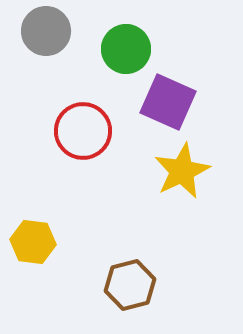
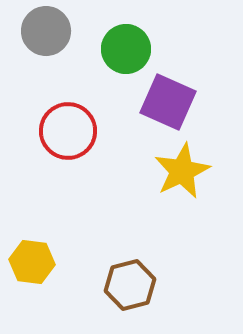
red circle: moved 15 px left
yellow hexagon: moved 1 px left, 20 px down
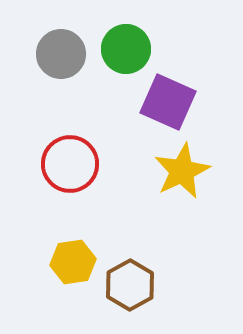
gray circle: moved 15 px right, 23 px down
red circle: moved 2 px right, 33 px down
yellow hexagon: moved 41 px right; rotated 15 degrees counterclockwise
brown hexagon: rotated 15 degrees counterclockwise
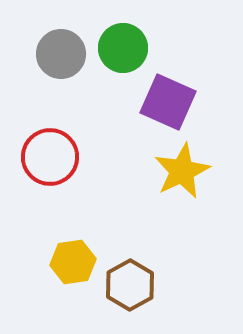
green circle: moved 3 px left, 1 px up
red circle: moved 20 px left, 7 px up
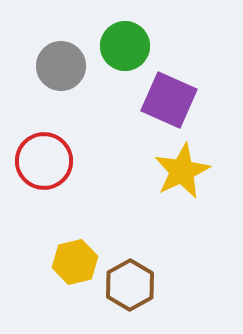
green circle: moved 2 px right, 2 px up
gray circle: moved 12 px down
purple square: moved 1 px right, 2 px up
red circle: moved 6 px left, 4 px down
yellow hexagon: moved 2 px right; rotated 6 degrees counterclockwise
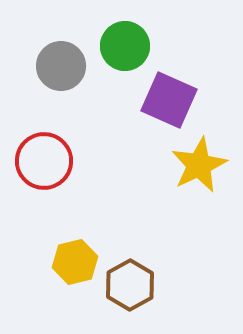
yellow star: moved 17 px right, 6 px up
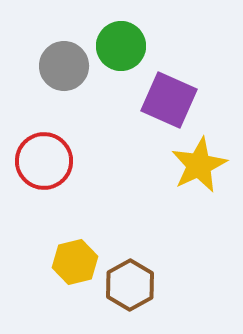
green circle: moved 4 px left
gray circle: moved 3 px right
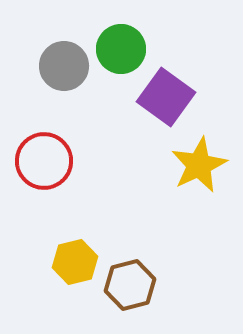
green circle: moved 3 px down
purple square: moved 3 px left, 3 px up; rotated 12 degrees clockwise
brown hexagon: rotated 15 degrees clockwise
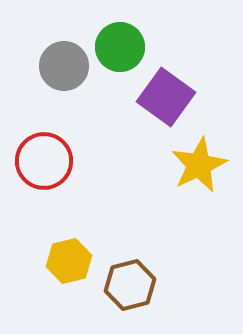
green circle: moved 1 px left, 2 px up
yellow hexagon: moved 6 px left, 1 px up
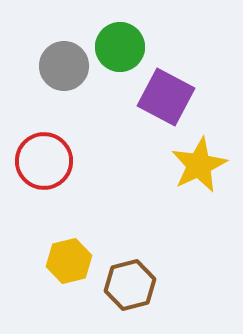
purple square: rotated 8 degrees counterclockwise
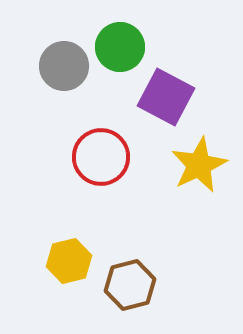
red circle: moved 57 px right, 4 px up
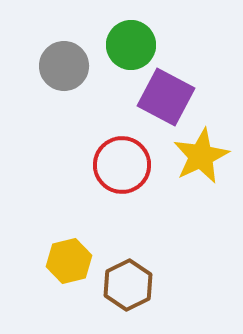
green circle: moved 11 px right, 2 px up
red circle: moved 21 px right, 8 px down
yellow star: moved 2 px right, 9 px up
brown hexagon: moved 2 px left; rotated 12 degrees counterclockwise
